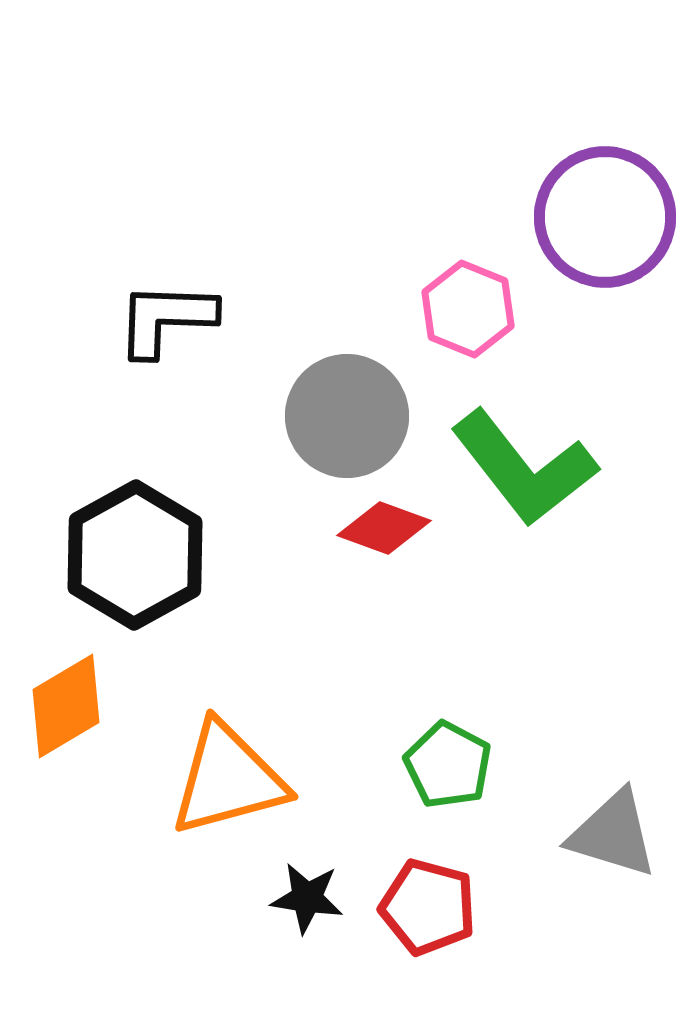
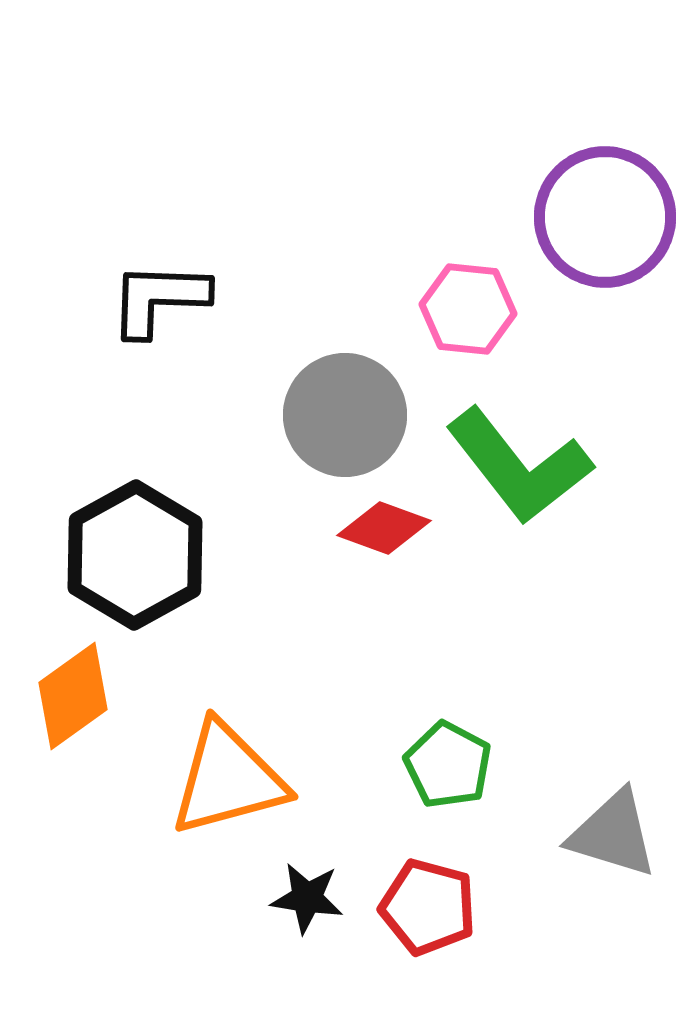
pink hexagon: rotated 16 degrees counterclockwise
black L-shape: moved 7 px left, 20 px up
gray circle: moved 2 px left, 1 px up
green L-shape: moved 5 px left, 2 px up
orange diamond: moved 7 px right, 10 px up; rotated 5 degrees counterclockwise
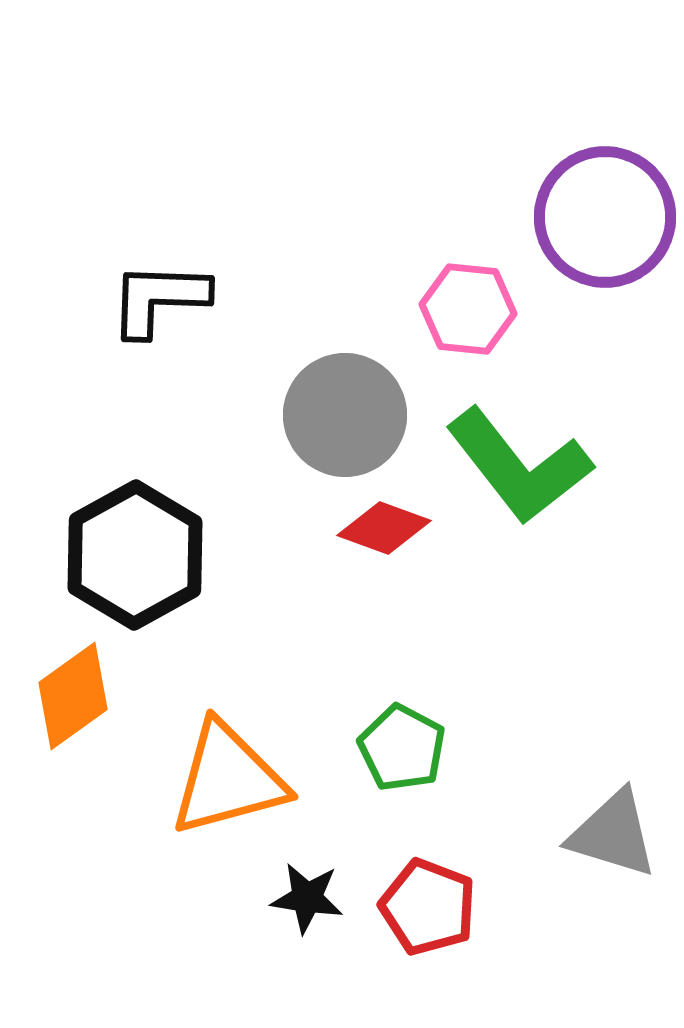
green pentagon: moved 46 px left, 17 px up
red pentagon: rotated 6 degrees clockwise
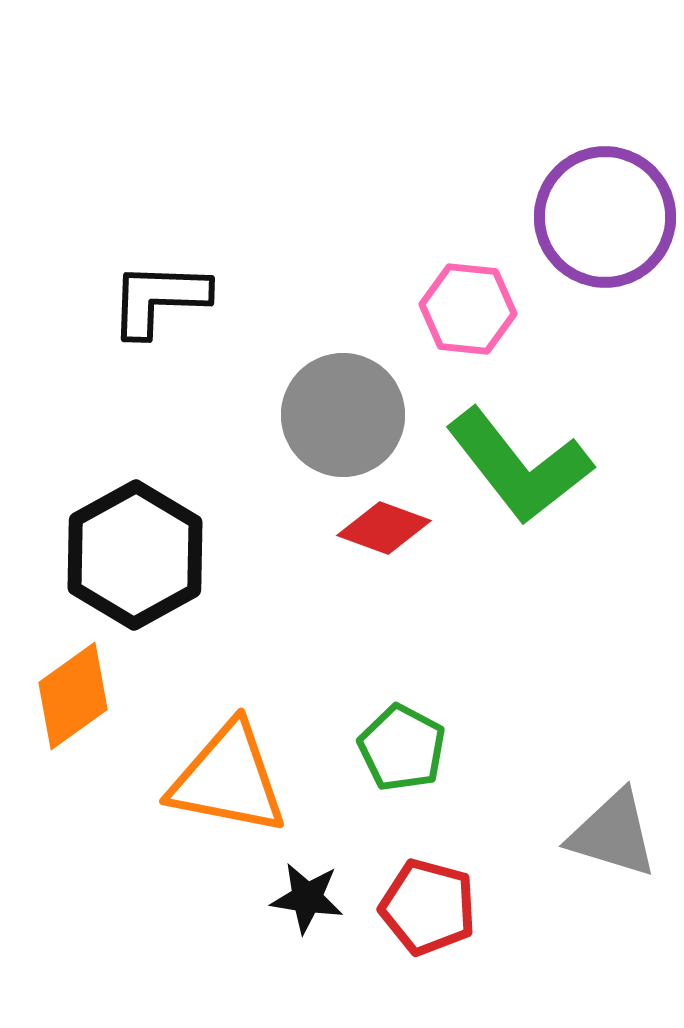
gray circle: moved 2 px left
orange triangle: rotated 26 degrees clockwise
red pentagon: rotated 6 degrees counterclockwise
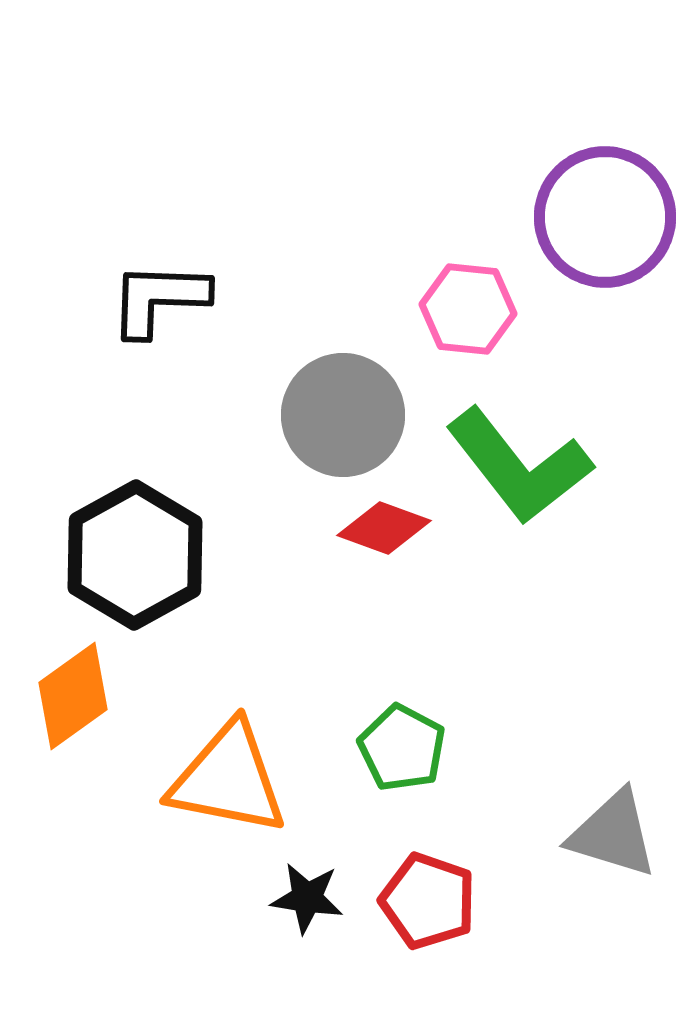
red pentagon: moved 6 px up; rotated 4 degrees clockwise
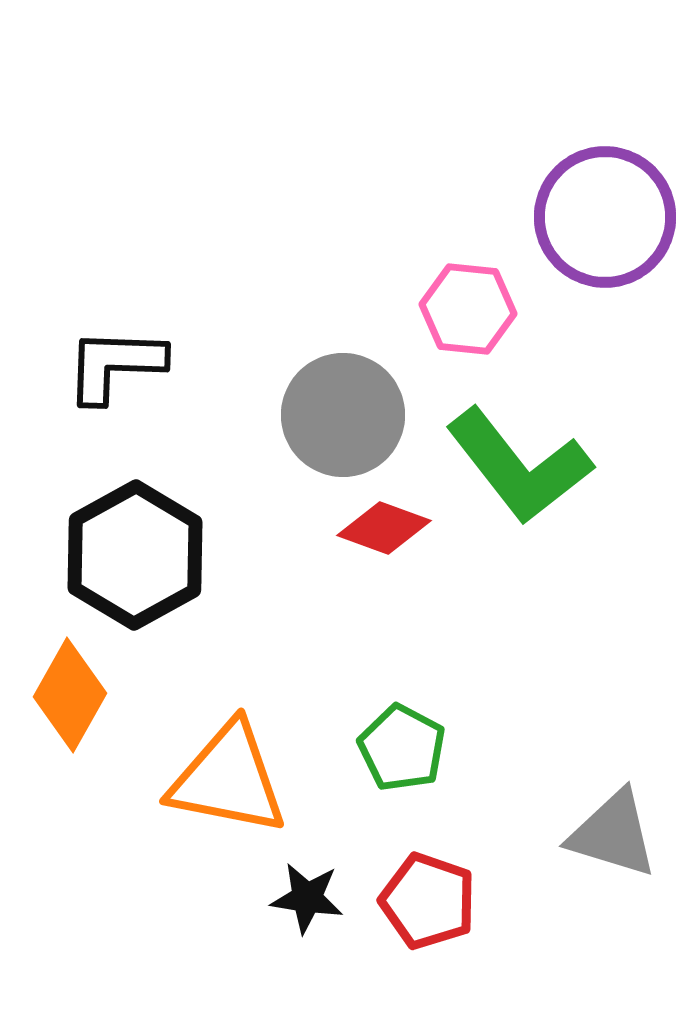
black L-shape: moved 44 px left, 66 px down
orange diamond: moved 3 px left, 1 px up; rotated 25 degrees counterclockwise
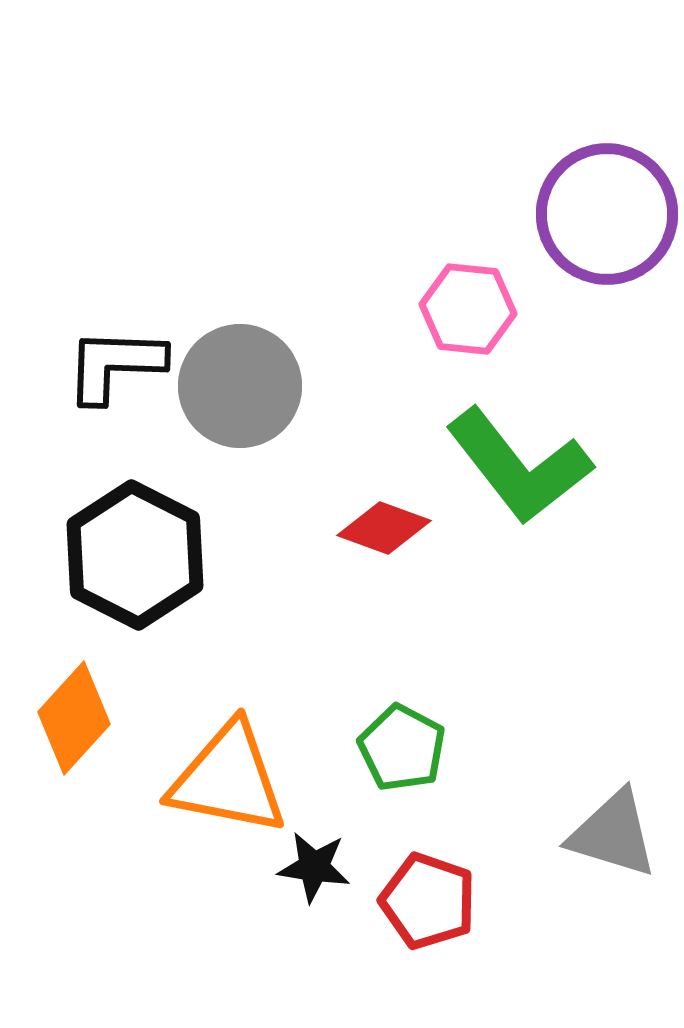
purple circle: moved 2 px right, 3 px up
gray circle: moved 103 px left, 29 px up
black hexagon: rotated 4 degrees counterclockwise
orange diamond: moved 4 px right, 23 px down; rotated 13 degrees clockwise
black star: moved 7 px right, 31 px up
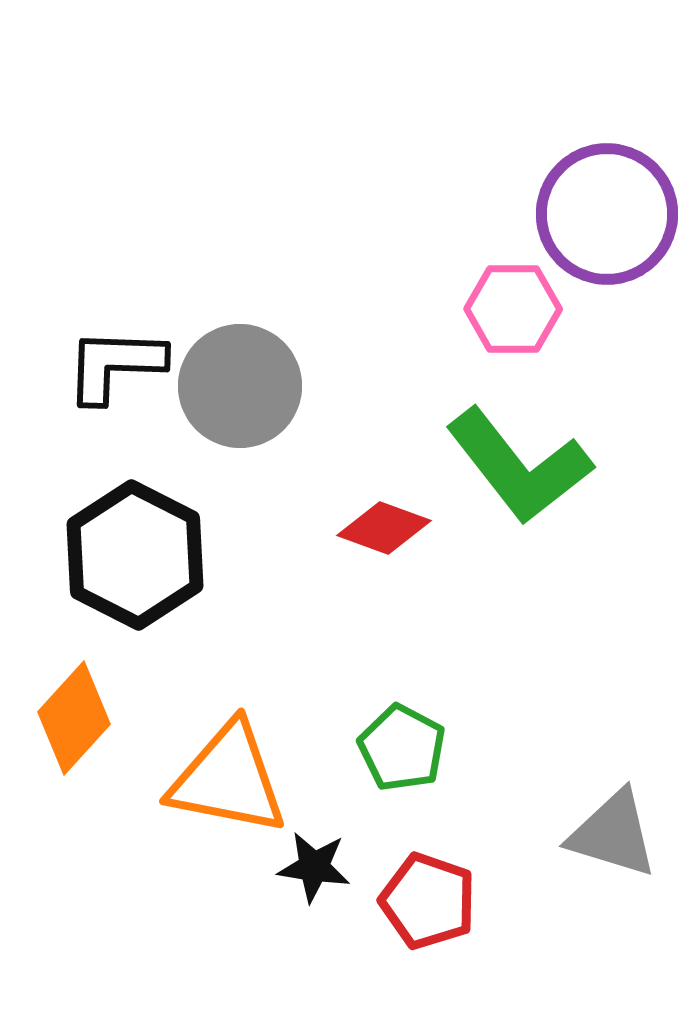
pink hexagon: moved 45 px right; rotated 6 degrees counterclockwise
